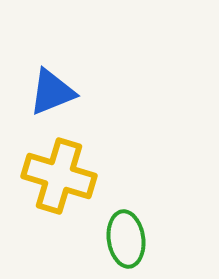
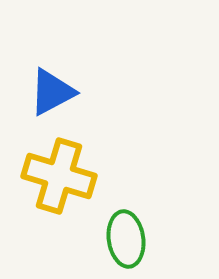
blue triangle: rotated 6 degrees counterclockwise
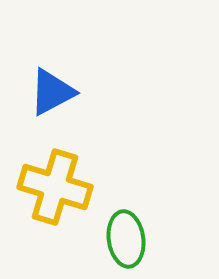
yellow cross: moved 4 px left, 11 px down
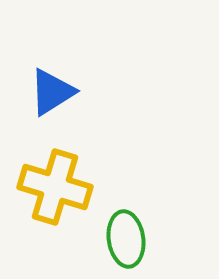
blue triangle: rotated 4 degrees counterclockwise
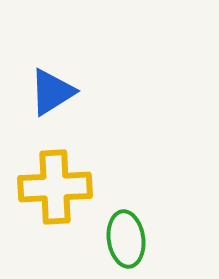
yellow cross: rotated 20 degrees counterclockwise
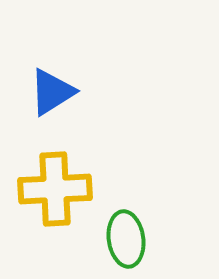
yellow cross: moved 2 px down
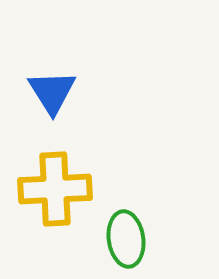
blue triangle: rotated 30 degrees counterclockwise
